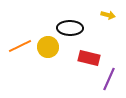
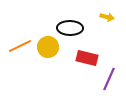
yellow arrow: moved 1 px left, 2 px down
red rectangle: moved 2 px left
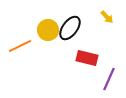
yellow arrow: rotated 32 degrees clockwise
black ellipse: rotated 55 degrees counterclockwise
yellow circle: moved 17 px up
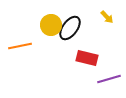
yellow circle: moved 3 px right, 5 px up
orange line: rotated 15 degrees clockwise
purple line: rotated 50 degrees clockwise
